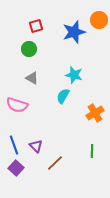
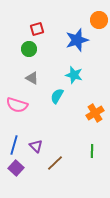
red square: moved 1 px right, 3 px down
blue star: moved 3 px right, 8 px down
cyan semicircle: moved 6 px left
blue line: rotated 36 degrees clockwise
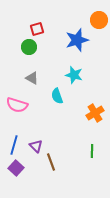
green circle: moved 2 px up
cyan semicircle: rotated 49 degrees counterclockwise
brown line: moved 4 px left, 1 px up; rotated 66 degrees counterclockwise
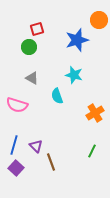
green line: rotated 24 degrees clockwise
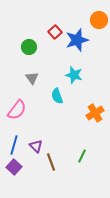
red square: moved 18 px right, 3 px down; rotated 24 degrees counterclockwise
gray triangle: rotated 24 degrees clockwise
pink semicircle: moved 5 px down; rotated 70 degrees counterclockwise
green line: moved 10 px left, 5 px down
purple square: moved 2 px left, 1 px up
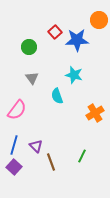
blue star: rotated 15 degrees clockwise
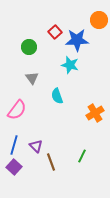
cyan star: moved 4 px left, 10 px up
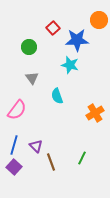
red square: moved 2 px left, 4 px up
green line: moved 2 px down
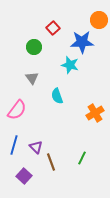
blue star: moved 5 px right, 2 px down
green circle: moved 5 px right
purple triangle: moved 1 px down
purple square: moved 10 px right, 9 px down
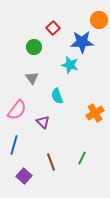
purple triangle: moved 7 px right, 25 px up
